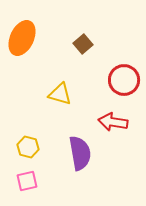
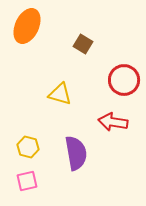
orange ellipse: moved 5 px right, 12 px up
brown square: rotated 18 degrees counterclockwise
purple semicircle: moved 4 px left
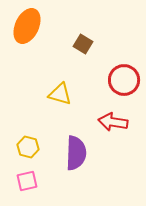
purple semicircle: rotated 12 degrees clockwise
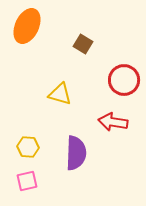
yellow hexagon: rotated 10 degrees counterclockwise
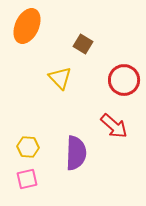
yellow triangle: moved 16 px up; rotated 30 degrees clockwise
red arrow: moved 1 px right, 4 px down; rotated 148 degrees counterclockwise
pink square: moved 2 px up
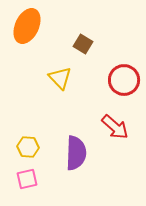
red arrow: moved 1 px right, 1 px down
